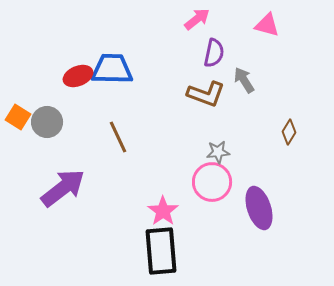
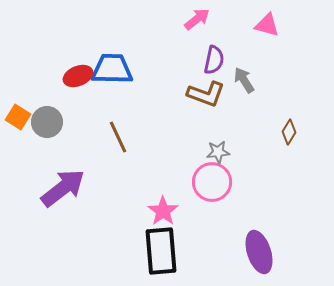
purple semicircle: moved 7 px down
purple ellipse: moved 44 px down
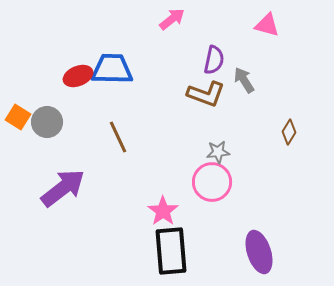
pink arrow: moved 25 px left
black rectangle: moved 10 px right
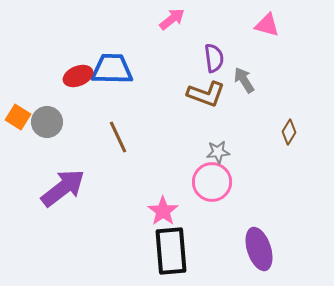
purple semicircle: moved 2 px up; rotated 20 degrees counterclockwise
purple ellipse: moved 3 px up
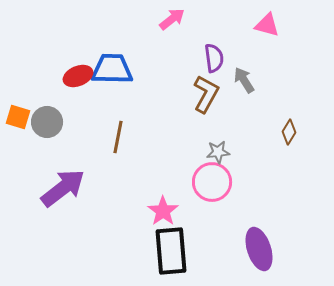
brown L-shape: rotated 81 degrees counterclockwise
orange square: rotated 15 degrees counterclockwise
brown line: rotated 36 degrees clockwise
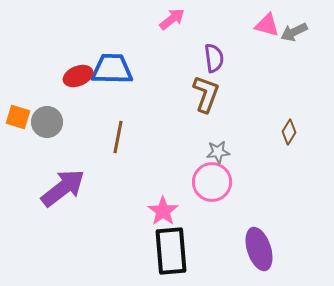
gray arrow: moved 50 px right, 48 px up; rotated 84 degrees counterclockwise
brown L-shape: rotated 9 degrees counterclockwise
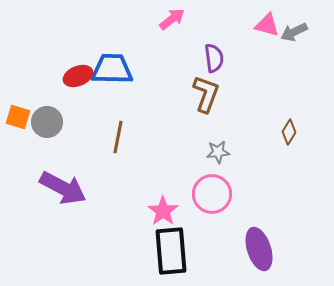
pink circle: moved 12 px down
purple arrow: rotated 66 degrees clockwise
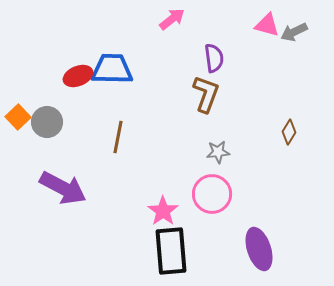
orange square: rotated 30 degrees clockwise
